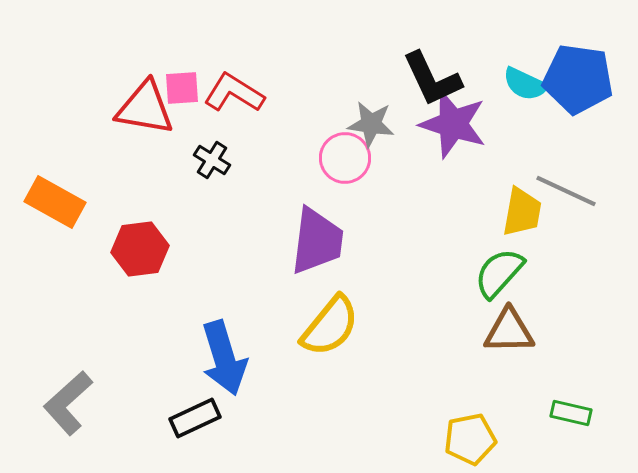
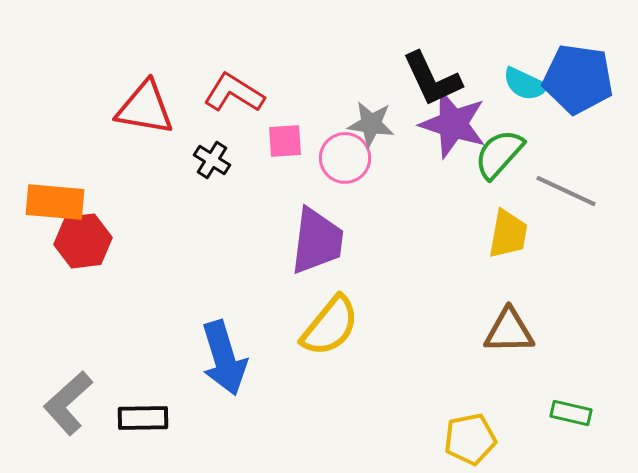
pink square: moved 103 px right, 53 px down
orange rectangle: rotated 24 degrees counterclockwise
yellow trapezoid: moved 14 px left, 22 px down
red hexagon: moved 57 px left, 8 px up
green semicircle: moved 119 px up
black rectangle: moved 52 px left; rotated 24 degrees clockwise
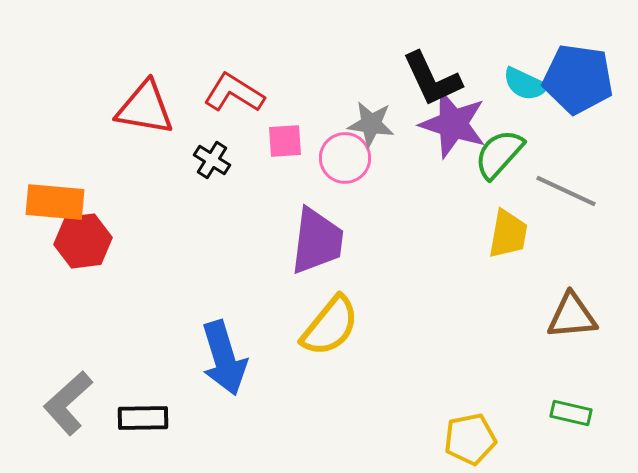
brown triangle: moved 63 px right, 15 px up; rotated 4 degrees counterclockwise
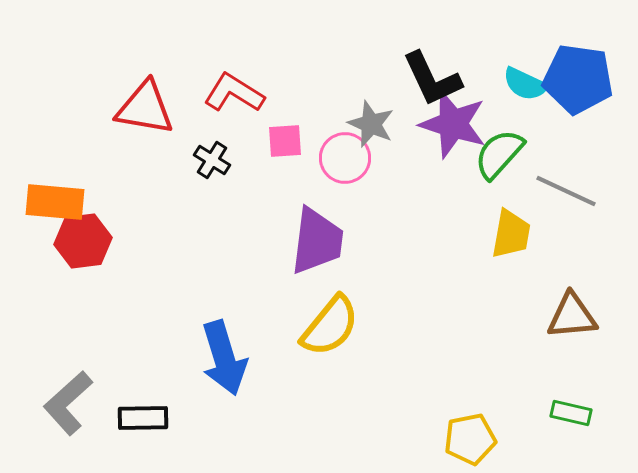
gray star: rotated 15 degrees clockwise
yellow trapezoid: moved 3 px right
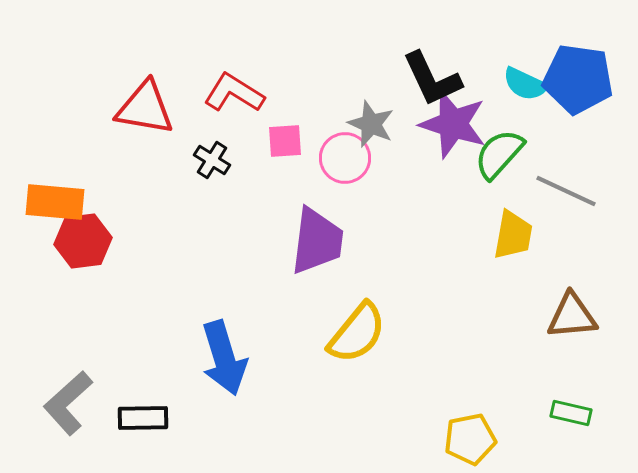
yellow trapezoid: moved 2 px right, 1 px down
yellow semicircle: moved 27 px right, 7 px down
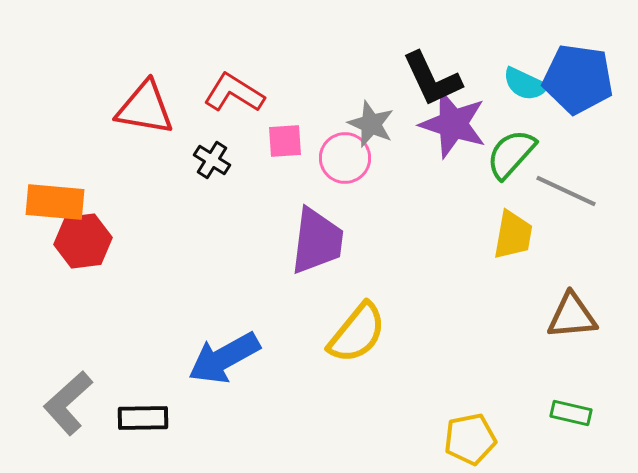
green semicircle: moved 12 px right
blue arrow: rotated 78 degrees clockwise
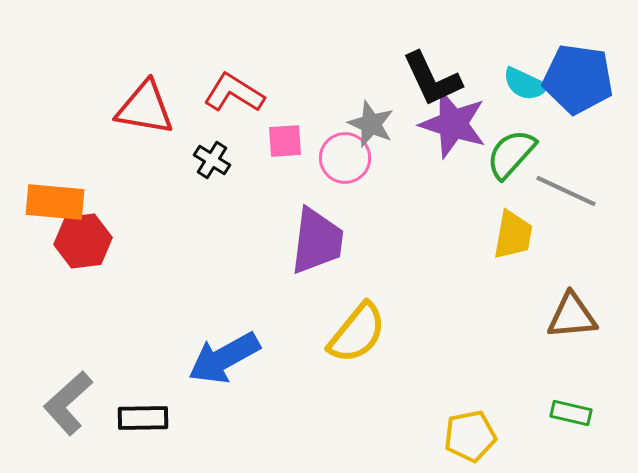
yellow pentagon: moved 3 px up
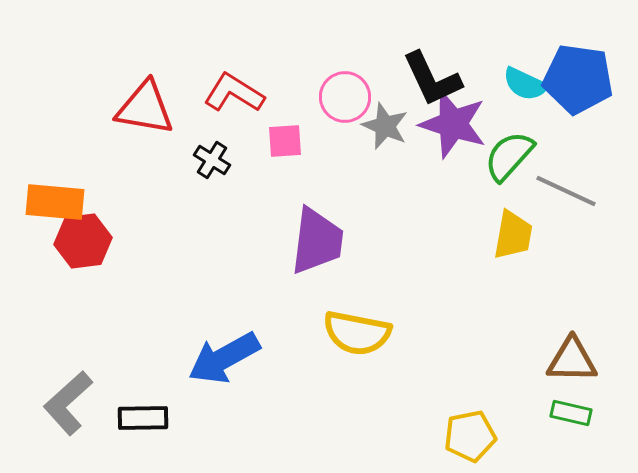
gray star: moved 14 px right, 2 px down
green semicircle: moved 2 px left, 2 px down
pink circle: moved 61 px up
brown triangle: moved 44 px down; rotated 6 degrees clockwise
yellow semicircle: rotated 62 degrees clockwise
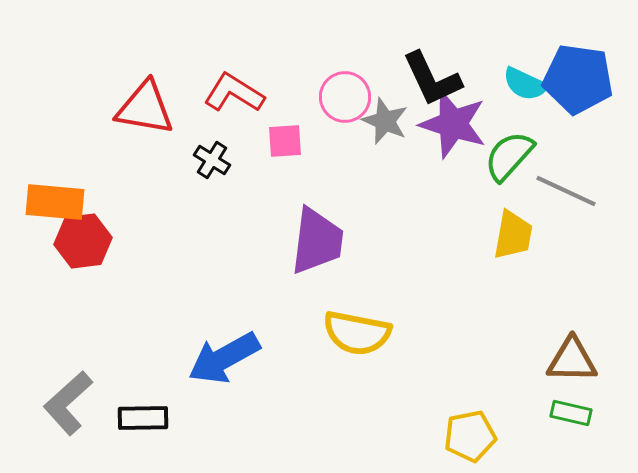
gray star: moved 5 px up
